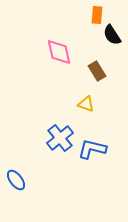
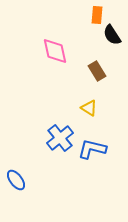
pink diamond: moved 4 px left, 1 px up
yellow triangle: moved 3 px right, 4 px down; rotated 12 degrees clockwise
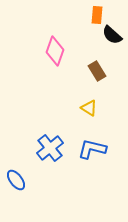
black semicircle: rotated 15 degrees counterclockwise
pink diamond: rotated 32 degrees clockwise
blue cross: moved 10 px left, 10 px down
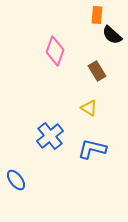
blue cross: moved 12 px up
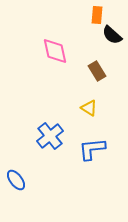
pink diamond: rotated 32 degrees counterclockwise
blue L-shape: rotated 20 degrees counterclockwise
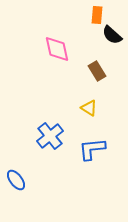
pink diamond: moved 2 px right, 2 px up
